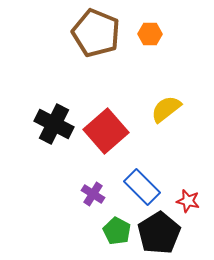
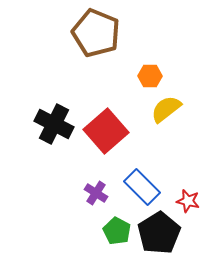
orange hexagon: moved 42 px down
purple cross: moved 3 px right, 1 px up
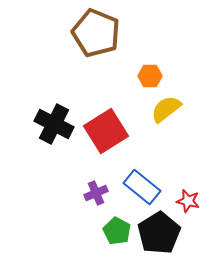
red square: rotated 9 degrees clockwise
blue rectangle: rotated 6 degrees counterclockwise
purple cross: rotated 35 degrees clockwise
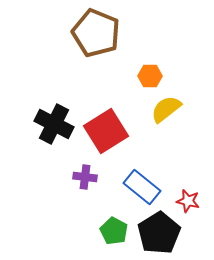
purple cross: moved 11 px left, 16 px up; rotated 30 degrees clockwise
green pentagon: moved 3 px left
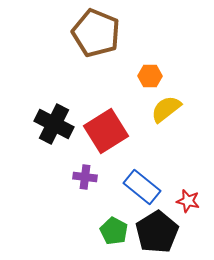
black pentagon: moved 2 px left, 1 px up
